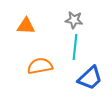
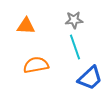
gray star: rotated 12 degrees counterclockwise
cyan line: rotated 25 degrees counterclockwise
orange semicircle: moved 4 px left, 1 px up
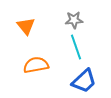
orange triangle: rotated 48 degrees clockwise
cyan line: moved 1 px right
blue trapezoid: moved 6 px left, 3 px down
